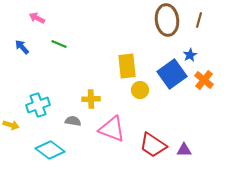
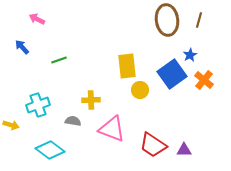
pink arrow: moved 1 px down
green line: moved 16 px down; rotated 42 degrees counterclockwise
yellow cross: moved 1 px down
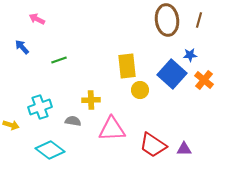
blue star: rotated 24 degrees clockwise
blue square: rotated 12 degrees counterclockwise
cyan cross: moved 2 px right, 2 px down
pink triangle: rotated 24 degrees counterclockwise
purple triangle: moved 1 px up
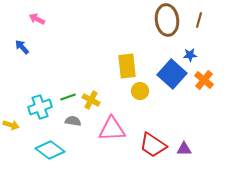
green line: moved 9 px right, 37 px down
yellow circle: moved 1 px down
yellow cross: rotated 30 degrees clockwise
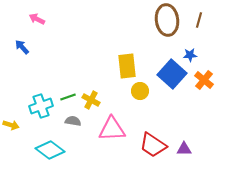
cyan cross: moved 1 px right, 1 px up
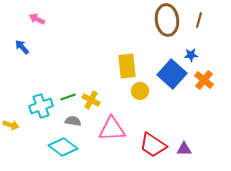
blue star: moved 1 px right
cyan diamond: moved 13 px right, 3 px up
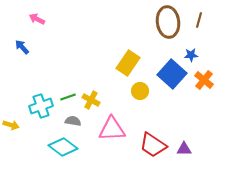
brown ellipse: moved 1 px right, 2 px down
yellow rectangle: moved 1 px right, 3 px up; rotated 40 degrees clockwise
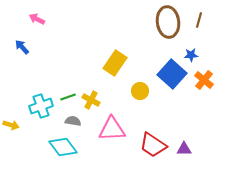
yellow rectangle: moved 13 px left
cyan diamond: rotated 16 degrees clockwise
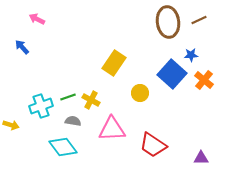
brown line: rotated 49 degrees clockwise
yellow rectangle: moved 1 px left
yellow circle: moved 2 px down
purple triangle: moved 17 px right, 9 px down
